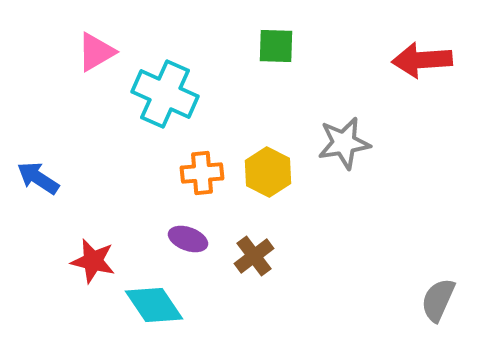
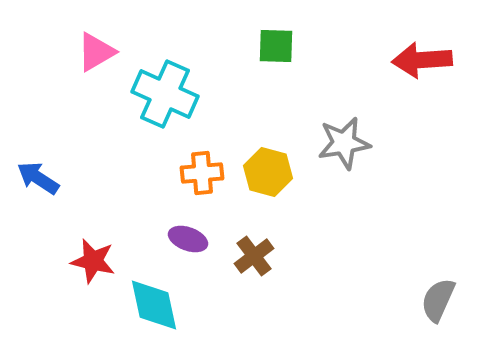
yellow hexagon: rotated 12 degrees counterclockwise
cyan diamond: rotated 22 degrees clockwise
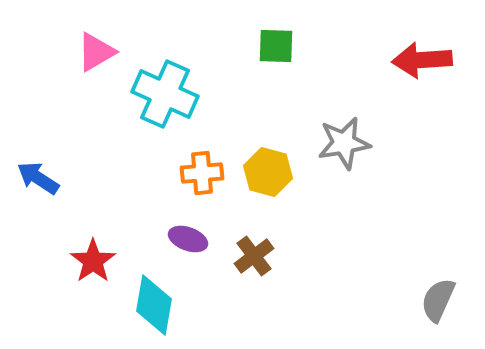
red star: rotated 24 degrees clockwise
cyan diamond: rotated 22 degrees clockwise
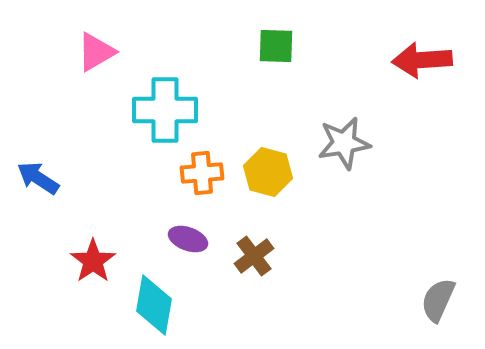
cyan cross: moved 16 px down; rotated 24 degrees counterclockwise
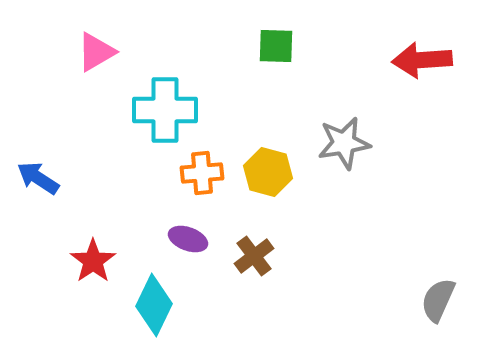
cyan diamond: rotated 16 degrees clockwise
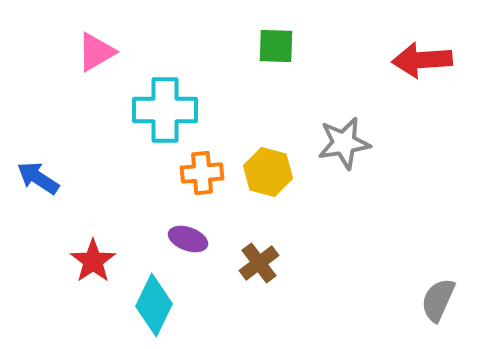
brown cross: moved 5 px right, 7 px down
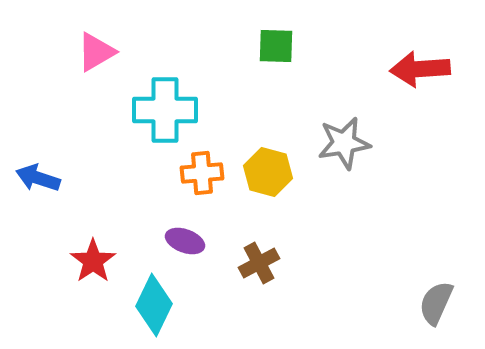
red arrow: moved 2 px left, 9 px down
blue arrow: rotated 15 degrees counterclockwise
purple ellipse: moved 3 px left, 2 px down
brown cross: rotated 9 degrees clockwise
gray semicircle: moved 2 px left, 3 px down
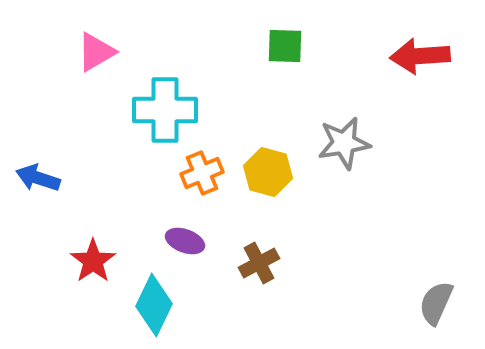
green square: moved 9 px right
red arrow: moved 13 px up
orange cross: rotated 18 degrees counterclockwise
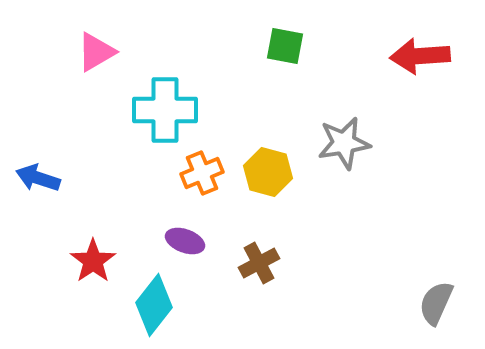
green square: rotated 9 degrees clockwise
cyan diamond: rotated 12 degrees clockwise
